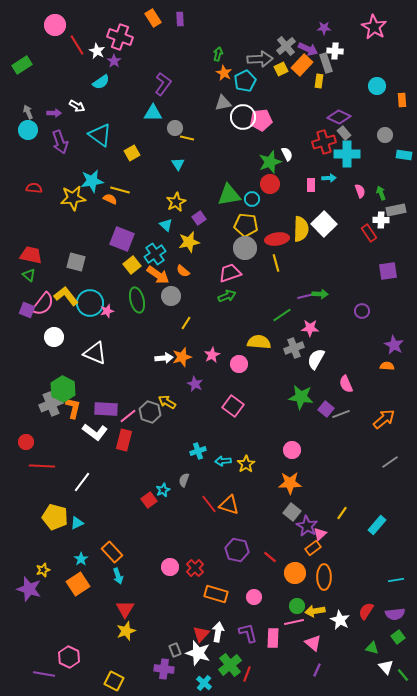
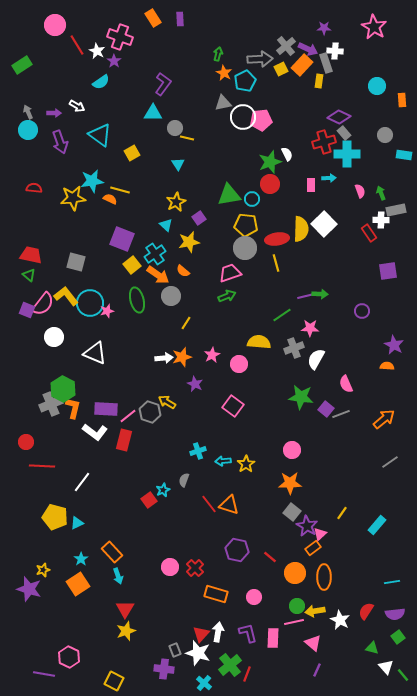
cyan line at (396, 580): moved 4 px left, 2 px down
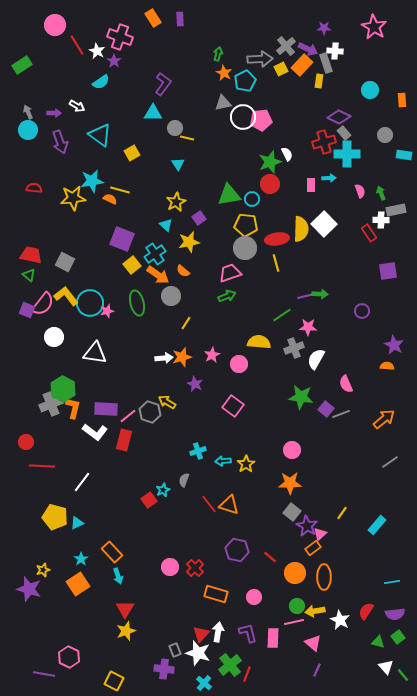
cyan circle at (377, 86): moved 7 px left, 4 px down
gray square at (76, 262): moved 11 px left; rotated 12 degrees clockwise
green ellipse at (137, 300): moved 3 px down
pink star at (310, 328): moved 2 px left, 1 px up
white triangle at (95, 353): rotated 15 degrees counterclockwise
green triangle at (372, 648): moved 6 px right, 6 px up
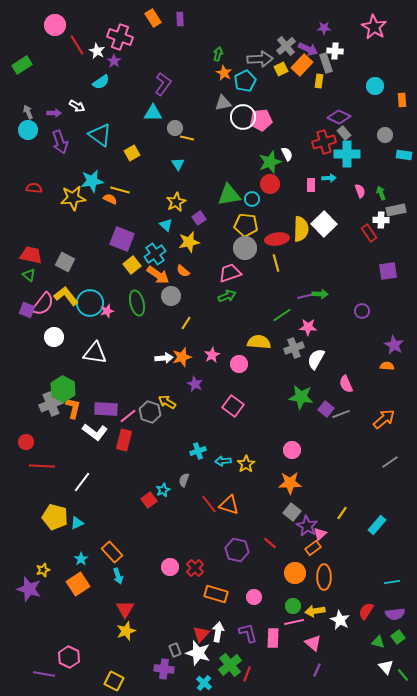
cyan circle at (370, 90): moved 5 px right, 4 px up
red line at (270, 557): moved 14 px up
green circle at (297, 606): moved 4 px left
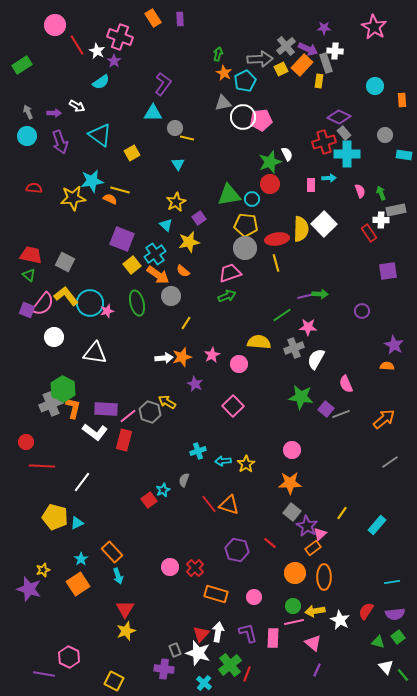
cyan circle at (28, 130): moved 1 px left, 6 px down
pink square at (233, 406): rotated 10 degrees clockwise
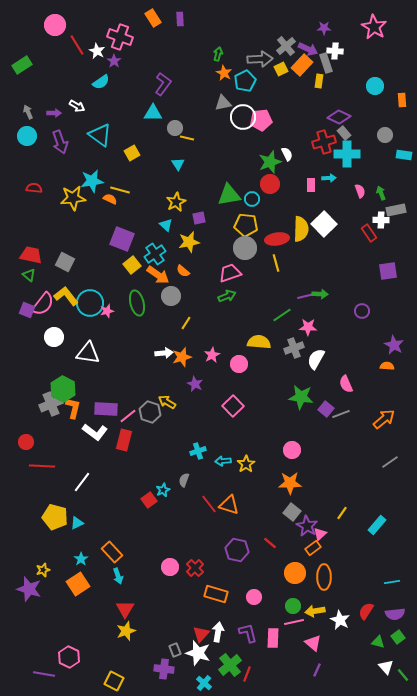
purple square at (199, 218): rotated 24 degrees clockwise
white triangle at (95, 353): moved 7 px left
white arrow at (164, 358): moved 5 px up
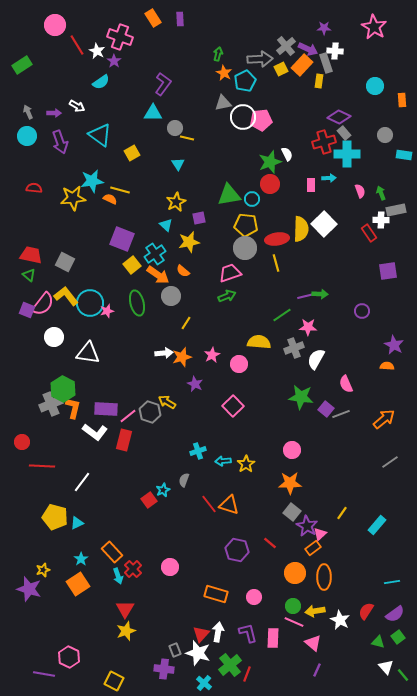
red circle at (26, 442): moved 4 px left
red cross at (195, 568): moved 62 px left, 1 px down
purple semicircle at (395, 614): rotated 30 degrees counterclockwise
pink line at (294, 622): rotated 36 degrees clockwise
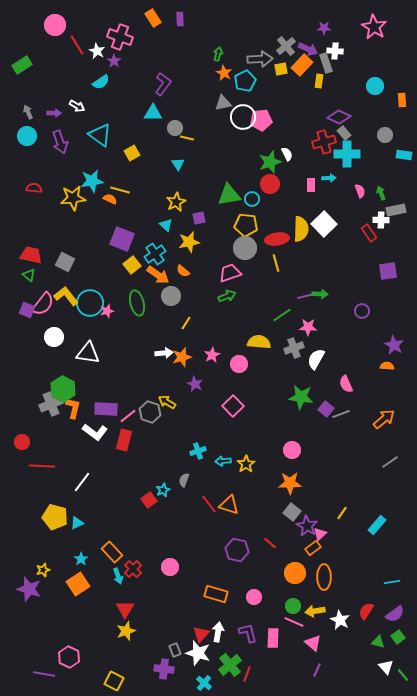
yellow square at (281, 69): rotated 16 degrees clockwise
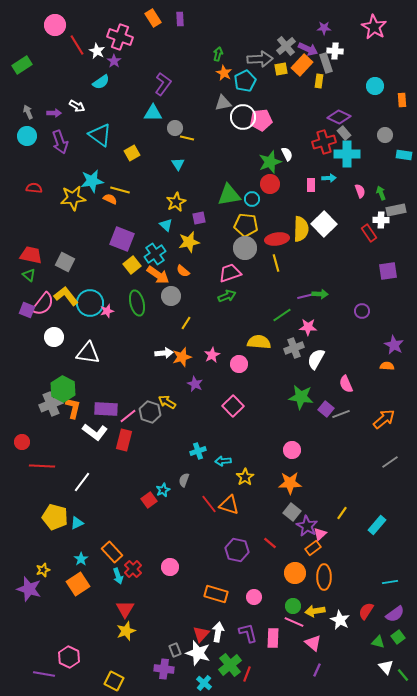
yellow star at (246, 464): moved 1 px left, 13 px down
cyan line at (392, 582): moved 2 px left
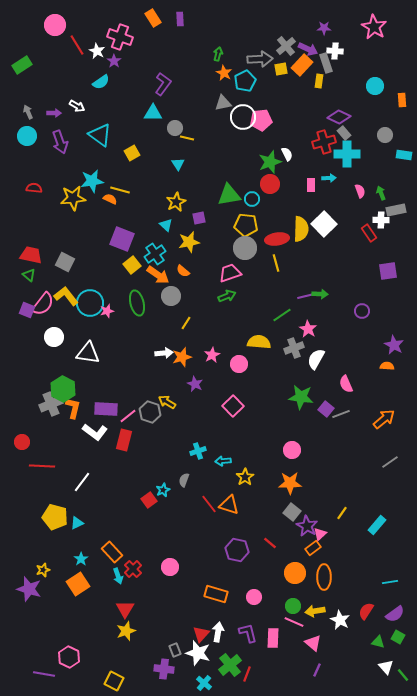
pink star at (308, 327): moved 2 px down; rotated 30 degrees clockwise
green square at (398, 637): rotated 24 degrees counterclockwise
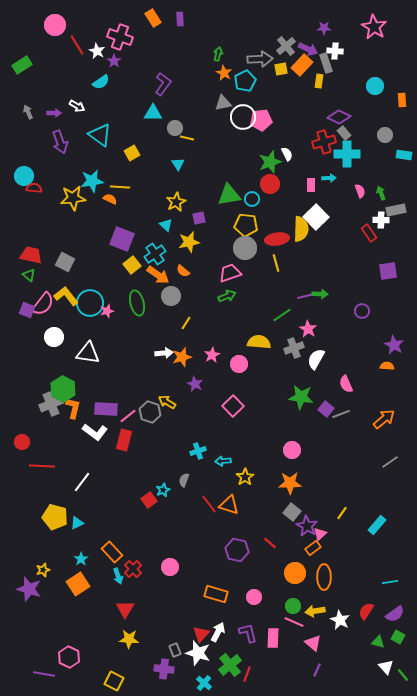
cyan circle at (27, 136): moved 3 px left, 40 px down
yellow line at (120, 190): moved 3 px up; rotated 12 degrees counterclockwise
white square at (324, 224): moved 8 px left, 7 px up
yellow star at (126, 631): moved 3 px right, 8 px down; rotated 24 degrees clockwise
white arrow at (218, 632): rotated 18 degrees clockwise
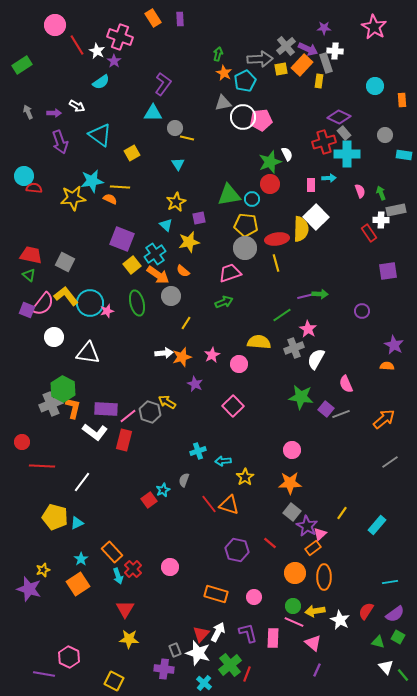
green arrow at (227, 296): moved 3 px left, 6 px down
